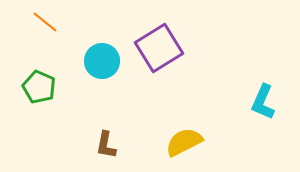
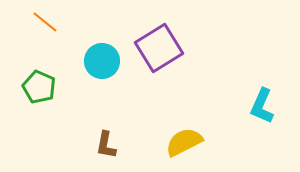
cyan L-shape: moved 1 px left, 4 px down
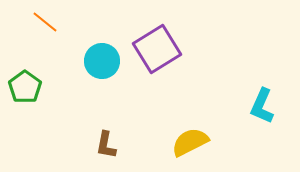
purple square: moved 2 px left, 1 px down
green pentagon: moved 14 px left; rotated 12 degrees clockwise
yellow semicircle: moved 6 px right
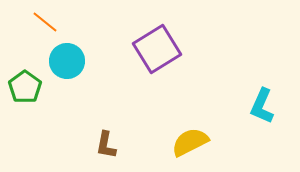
cyan circle: moved 35 px left
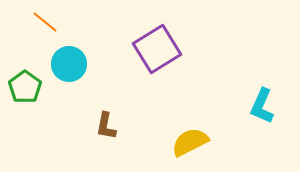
cyan circle: moved 2 px right, 3 px down
brown L-shape: moved 19 px up
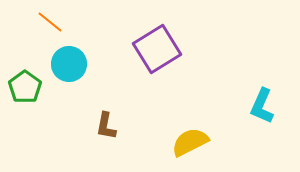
orange line: moved 5 px right
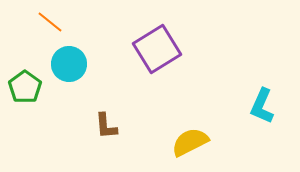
brown L-shape: rotated 16 degrees counterclockwise
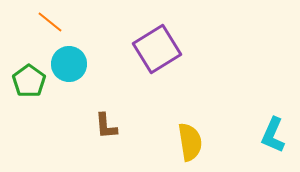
green pentagon: moved 4 px right, 6 px up
cyan L-shape: moved 11 px right, 29 px down
yellow semicircle: rotated 108 degrees clockwise
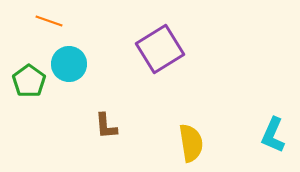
orange line: moved 1 px left, 1 px up; rotated 20 degrees counterclockwise
purple square: moved 3 px right
yellow semicircle: moved 1 px right, 1 px down
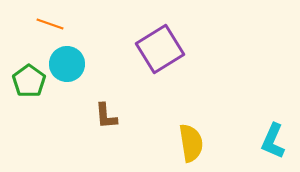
orange line: moved 1 px right, 3 px down
cyan circle: moved 2 px left
brown L-shape: moved 10 px up
cyan L-shape: moved 6 px down
